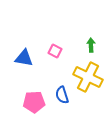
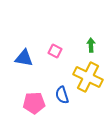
pink pentagon: moved 1 px down
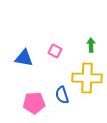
yellow cross: moved 1 px left, 1 px down; rotated 24 degrees counterclockwise
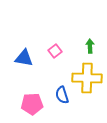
green arrow: moved 1 px left, 1 px down
pink square: rotated 24 degrees clockwise
pink pentagon: moved 2 px left, 1 px down
